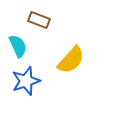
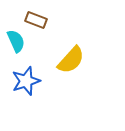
brown rectangle: moved 3 px left
cyan semicircle: moved 2 px left, 5 px up
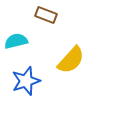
brown rectangle: moved 10 px right, 5 px up
cyan semicircle: rotated 80 degrees counterclockwise
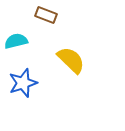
yellow semicircle: rotated 88 degrees counterclockwise
blue star: moved 3 px left, 2 px down
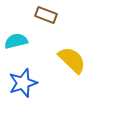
yellow semicircle: moved 1 px right
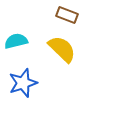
brown rectangle: moved 21 px right
yellow semicircle: moved 10 px left, 11 px up
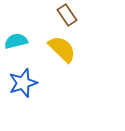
brown rectangle: rotated 35 degrees clockwise
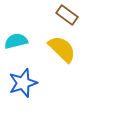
brown rectangle: rotated 20 degrees counterclockwise
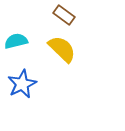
brown rectangle: moved 3 px left
blue star: moved 1 px left, 1 px down; rotated 8 degrees counterclockwise
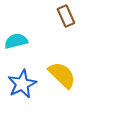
brown rectangle: moved 2 px right, 1 px down; rotated 30 degrees clockwise
yellow semicircle: moved 26 px down
